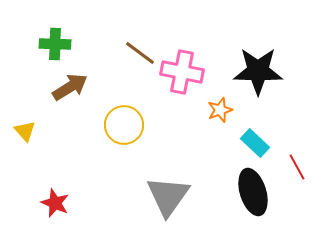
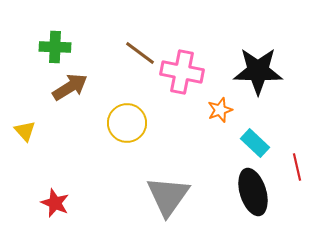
green cross: moved 3 px down
yellow circle: moved 3 px right, 2 px up
red line: rotated 16 degrees clockwise
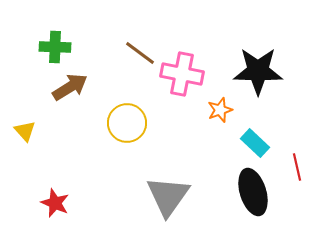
pink cross: moved 2 px down
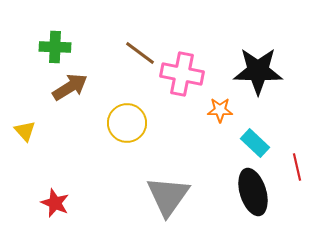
orange star: rotated 20 degrees clockwise
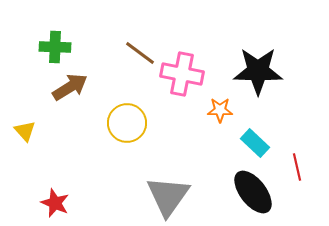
black ellipse: rotated 21 degrees counterclockwise
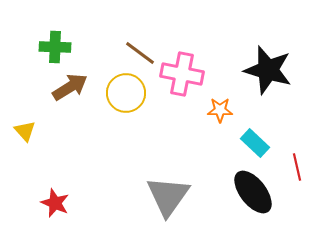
black star: moved 10 px right, 1 px up; rotated 15 degrees clockwise
yellow circle: moved 1 px left, 30 px up
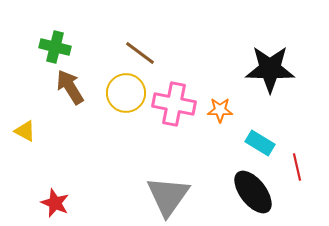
green cross: rotated 12 degrees clockwise
black star: moved 2 px right, 1 px up; rotated 15 degrees counterclockwise
pink cross: moved 8 px left, 30 px down
brown arrow: rotated 90 degrees counterclockwise
yellow triangle: rotated 20 degrees counterclockwise
cyan rectangle: moved 5 px right; rotated 12 degrees counterclockwise
